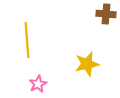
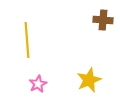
brown cross: moved 3 px left, 6 px down
yellow star: moved 2 px right, 16 px down; rotated 10 degrees counterclockwise
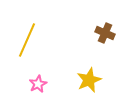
brown cross: moved 2 px right, 13 px down; rotated 18 degrees clockwise
yellow line: rotated 28 degrees clockwise
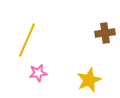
brown cross: rotated 30 degrees counterclockwise
pink star: moved 11 px up; rotated 18 degrees clockwise
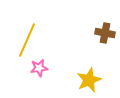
brown cross: rotated 18 degrees clockwise
pink star: moved 1 px right, 5 px up
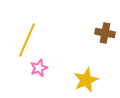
pink star: rotated 12 degrees counterclockwise
yellow star: moved 3 px left
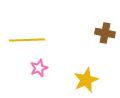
yellow line: rotated 64 degrees clockwise
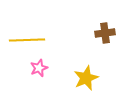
brown cross: rotated 18 degrees counterclockwise
yellow star: moved 2 px up
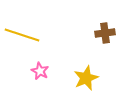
yellow line: moved 5 px left, 5 px up; rotated 20 degrees clockwise
pink star: moved 1 px right, 3 px down; rotated 24 degrees counterclockwise
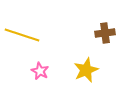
yellow star: moved 8 px up
